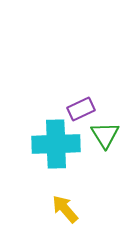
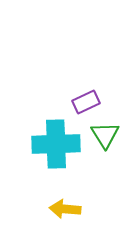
purple rectangle: moved 5 px right, 7 px up
yellow arrow: rotated 44 degrees counterclockwise
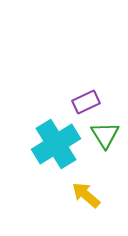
cyan cross: rotated 30 degrees counterclockwise
yellow arrow: moved 21 px right, 14 px up; rotated 36 degrees clockwise
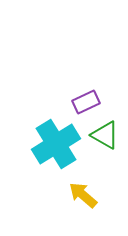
green triangle: rotated 28 degrees counterclockwise
yellow arrow: moved 3 px left
